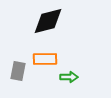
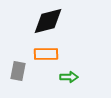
orange rectangle: moved 1 px right, 5 px up
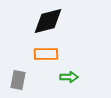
gray rectangle: moved 9 px down
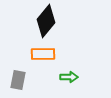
black diamond: moved 2 px left; rotated 36 degrees counterclockwise
orange rectangle: moved 3 px left
